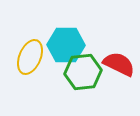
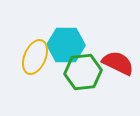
yellow ellipse: moved 5 px right
red semicircle: moved 1 px left, 1 px up
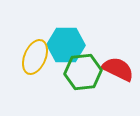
red semicircle: moved 6 px down
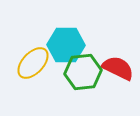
yellow ellipse: moved 2 px left, 6 px down; rotated 20 degrees clockwise
red semicircle: moved 1 px up
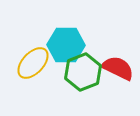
green hexagon: rotated 15 degrees counterclockwise
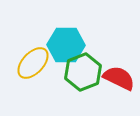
red semicircle: moved 1 px right, 10 px down
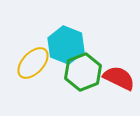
cyan hexagon: rotated 21 degrees clockwise
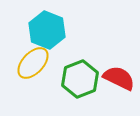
cyan hexagon: moved 19 px left, 15 px up
green hexagon: moved 3 px left, 7 px down
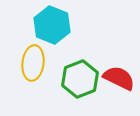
cyan hexagon: moved 5 px right, 5 px up
yellow ellipse: rotated 36 degrees counterclockwise
